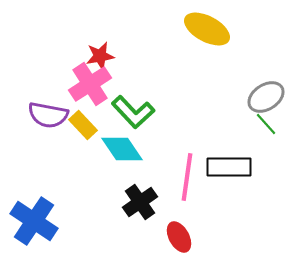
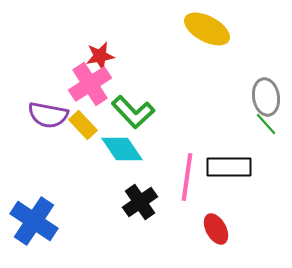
gray ellipse: rotated 66 degrees counterclockwise
red ellipse: moved 37 px right, 8 px up
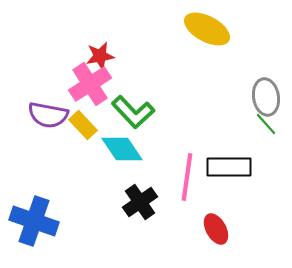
blue cross: rotated 15 degrees counterclockwise
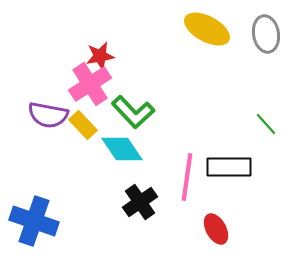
gray ellipse: moved 63 px up
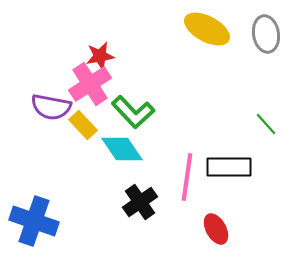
purple semicircle: moved 3 px right, 8 px up
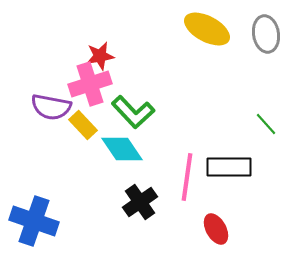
pink cross: rotated 15 degrees clockwise
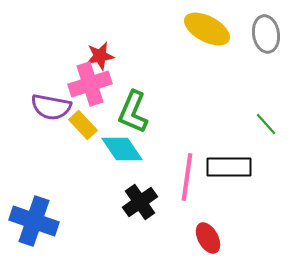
green L-shape: rotated 66 degrees clockwise
red ellipse: moved 8 px left, 9 px down
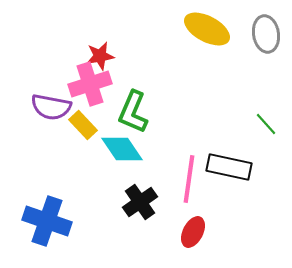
black rectangle: rotated 12 degrees clockwise
pink line: moved 2 px right, 2 px down
blue cross: moved 13 px right
red ellipse: moved 15 px left, 6 px up; rotated 56 degrees clockwise
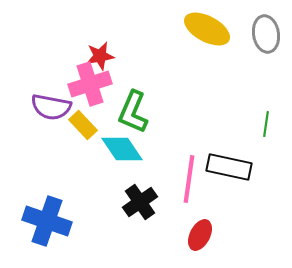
green line: rotated 50 degrees clockwise
red ellipse: moved 7 px right, 3 px down
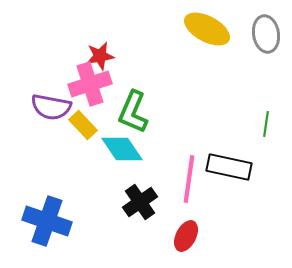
red ellipse: moved 14 px left, 1 px down
